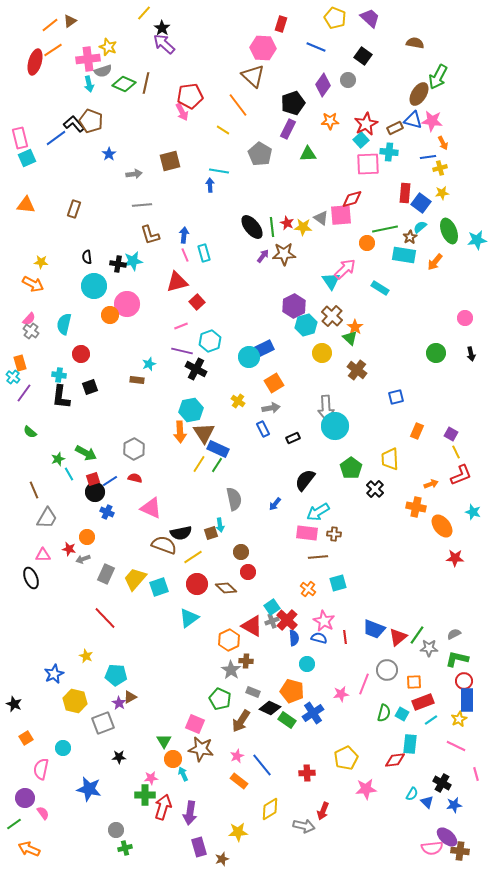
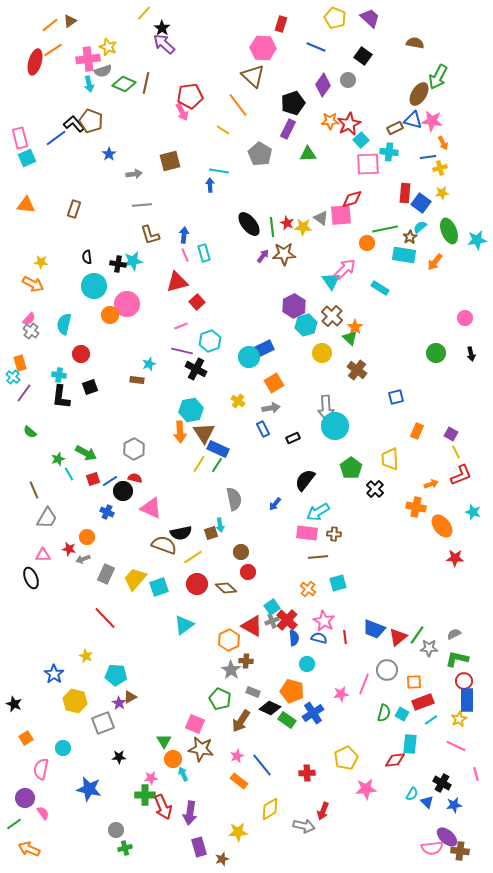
red star at (366, 124): moved 17 px left
black ellipse at (252, 227): moved 3 px left, 3 px up
black circle at (95, 492): moved 28 px right, 1 px up
cyan triangle at (189, 618): moved 5 px left, 7 px down
blue star at (54, 674): rotated 12 degrees counterclockwise
red arrow at (163, 807): rotated 140 degrees clockwise
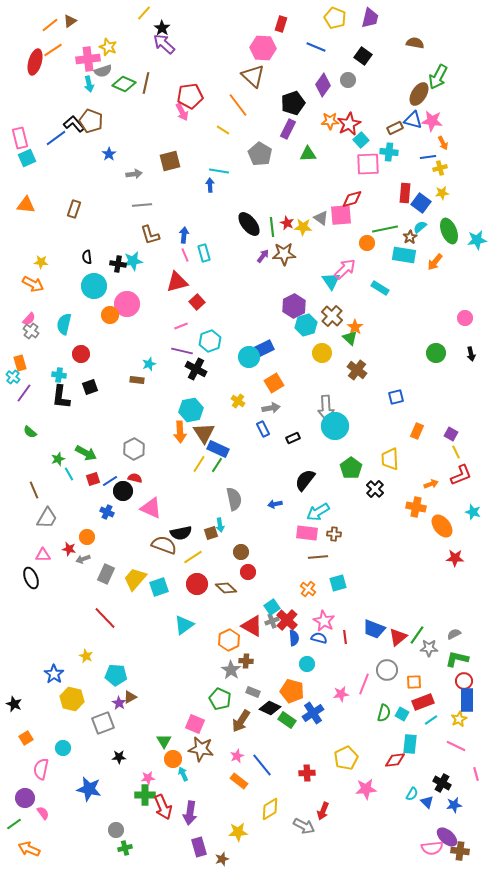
purple trapezoid at (370, 18): rotated 60 degrees clockwise
blue arrow at (275, 504): rotated 40 degrees clockwise
yellow hexagon at (75, 701): moved 3 px left, 2 px up
pink star at (151, 778): moved 3 px left
gray arrow at (304, 826): rotated 15 degrees clockwise
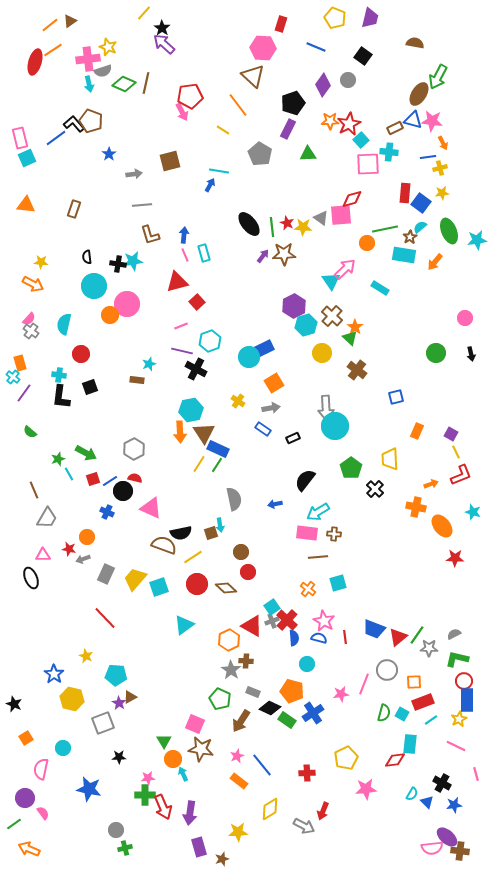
blue arrow at (210, 185): rotated 32 degrees clockwise
blue rectangle at (263, 429): rotated 28 degrees counterclockwise
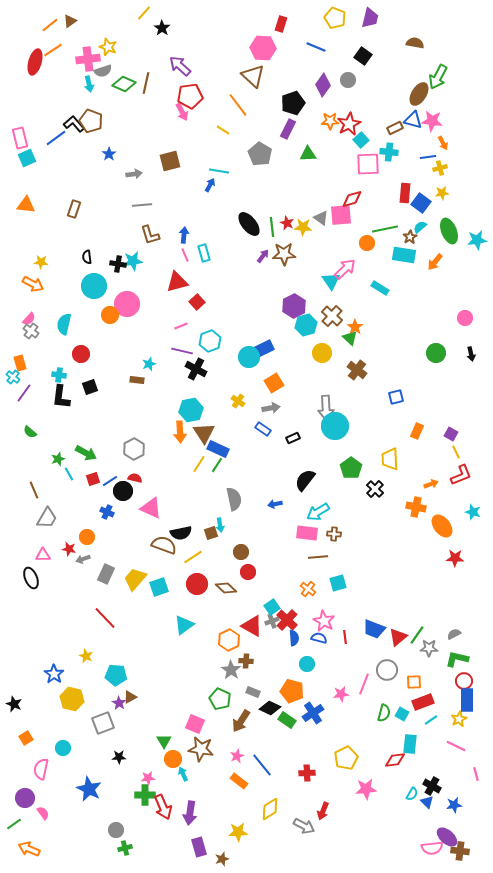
purple arrow at (164, 44): moved 16 px right, 22 px down
black cross at (442, 783): moved 10 px left, 3 px down
blue star at (89, 789): rotated 15 degrees clockwise
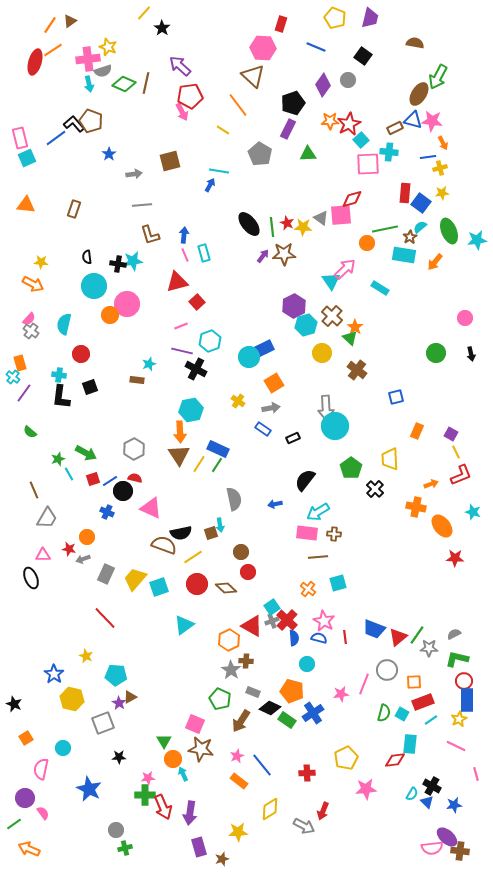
orange line at (50, 25): rotated 18 degrees counterclockwise
brown triangle at (204, 433): moved 25 px left, 22 px down
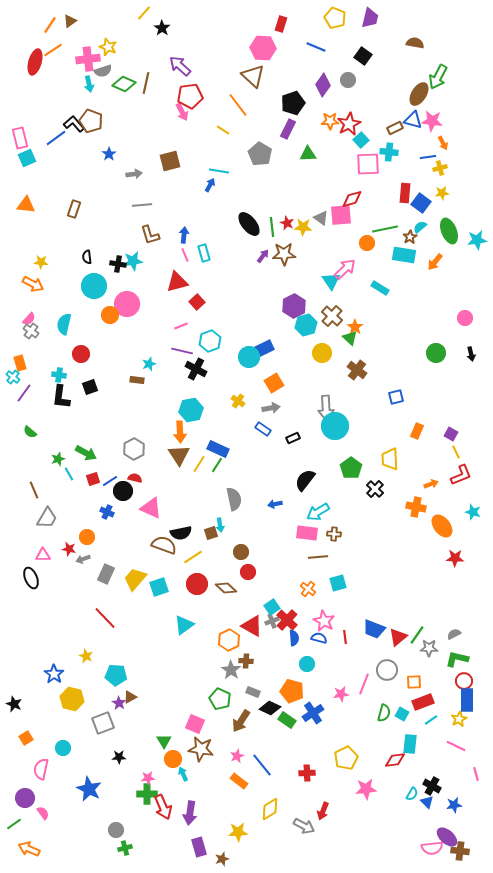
green cross at (145, 795): moved 2 px right, 1 px up
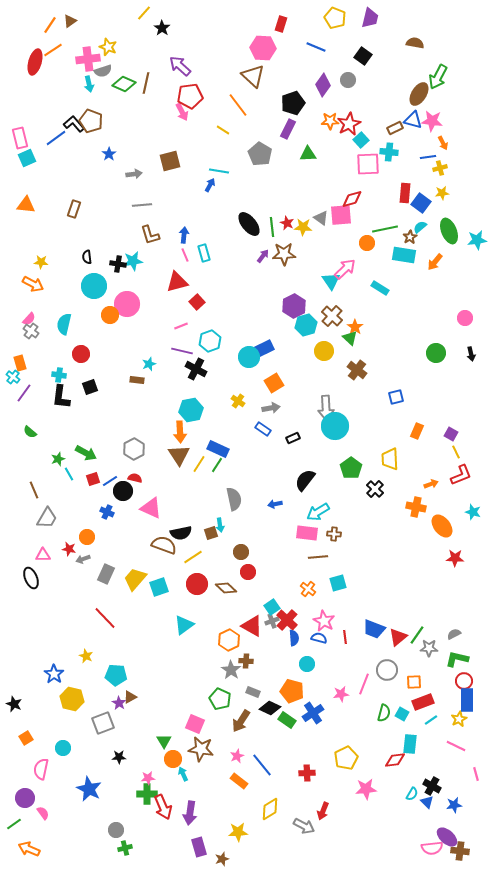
yellow circle at (322, 353): moved 2 px right, 2 px up
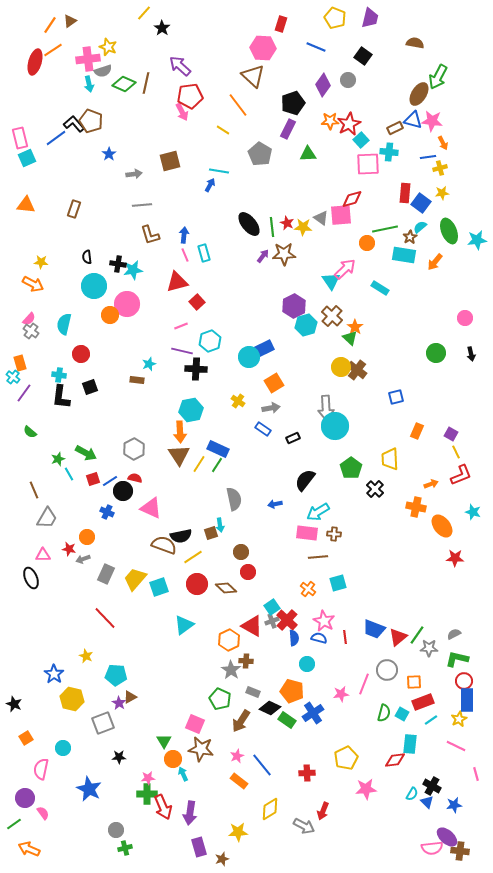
cyan star at (133, 261): moved 9 px down
yellow circle at (324, 351): moved 17 px right, 16 px down
black cross at (196, 369): rotated 25 degrees counterclockwise
black semicircle at (181, 533): moved 3 px down
